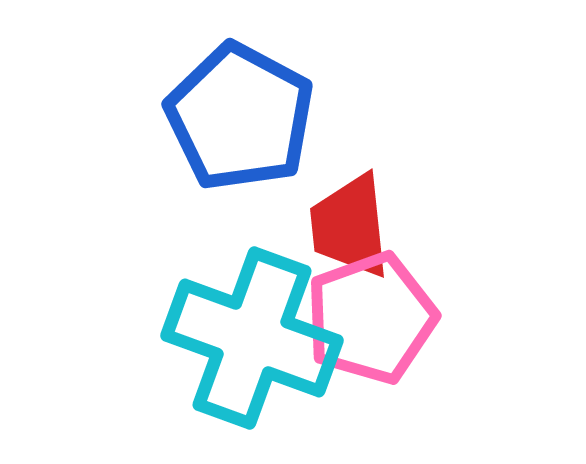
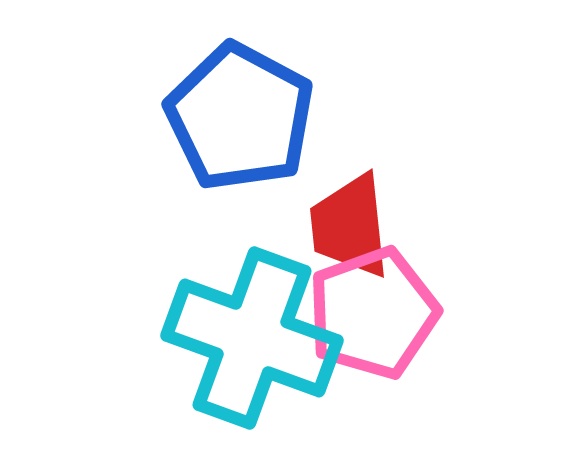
pink pentagon: moved 2 px right, 5 px up
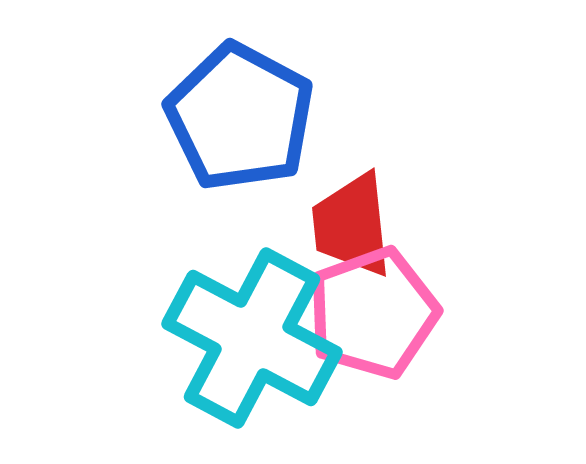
red trapezoid: moved 2 px right, 1 px up
cyan cross: rotated 8 degrees clockwise
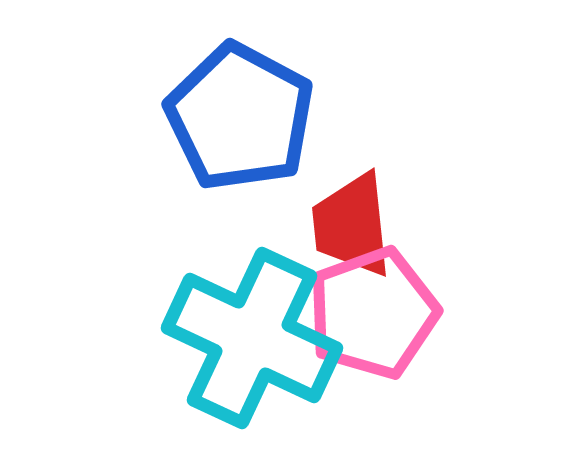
cyan cross: rotated 3 degrees counterclockwise
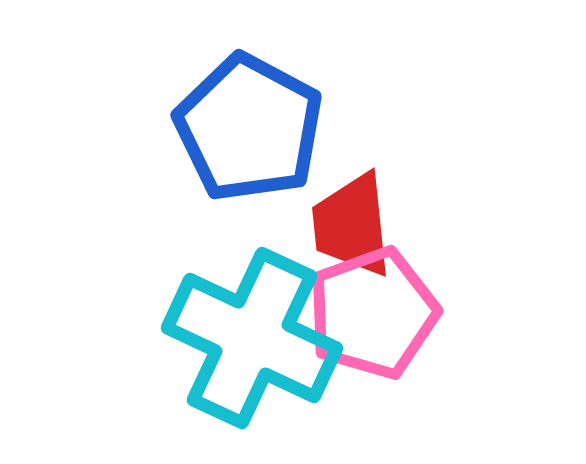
blue pentagon: moved 9 px right, 11 px down
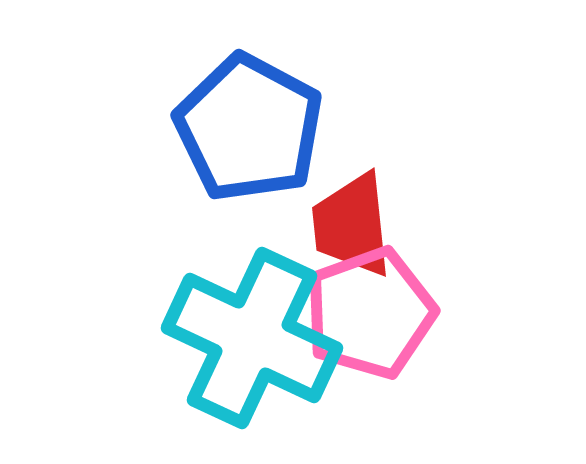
pink pentagon: moved 3 px left
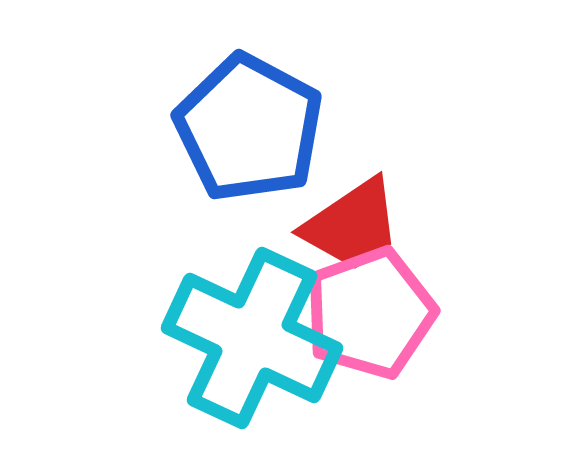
red trapezoid: rotated 118 degrees counterclockwise
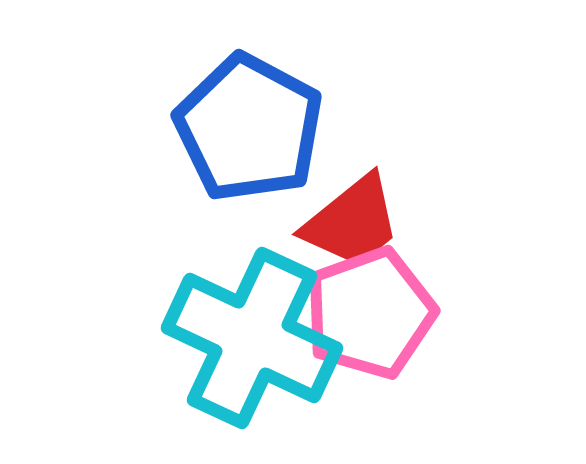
red trapezoid: moved 3 px up; rotated 5 degrees counterclockwise
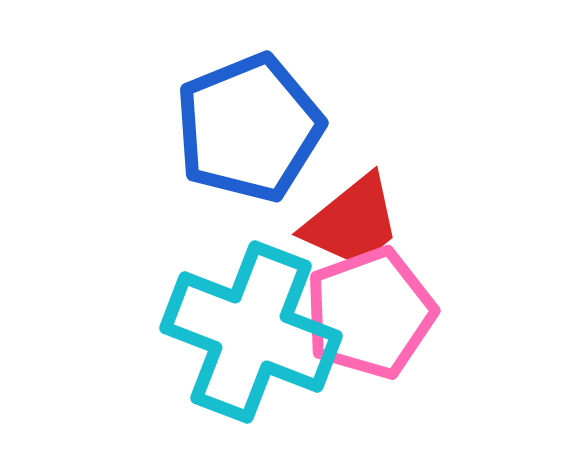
blue pentagon: rotated 22 degrees clockwise
cyan cross: moved 1 px left, 6 px up; rotated 4 degrees counterclockwise
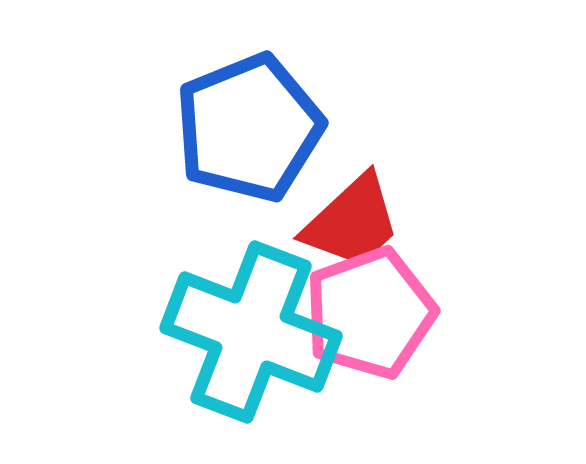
red trapezoid: rotated 4 degrees counterclockwise
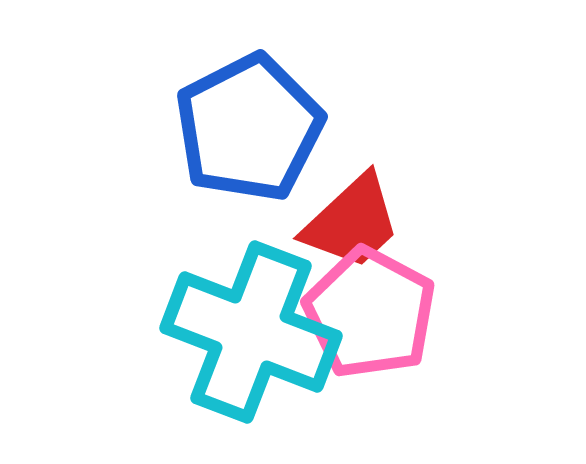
blue pentagon: rotated 5 degrees counterclockwise
pink pentagon: rotated 24 degrees counterclockwise
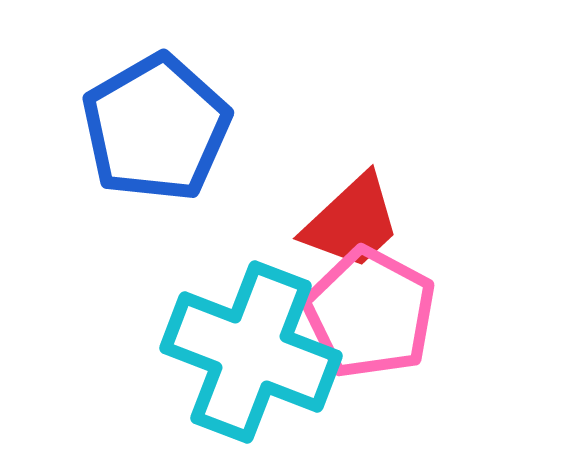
blue pentagon: moved 93 px left; rotated 3 degrees counterclockwise
cyan cross: moved 20 px down
